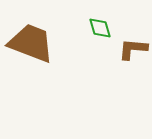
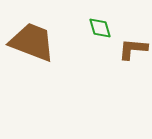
brown trapezoid: moved 1 px right, 1 px up
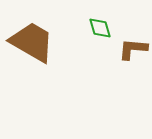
brown trapezoid: rotated 9 degrees clockwise
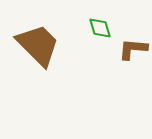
brown trapezoid: moved 6 px right, 3 px down; rotated 15 degrees clockwise
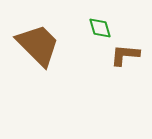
brown L-shape: moved 8 px left, 6 px down
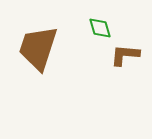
brown trapezoid: moved 3 px down; rotated 117 degrees counterclockwise
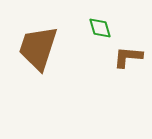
brown L-shape: moved 3 px right, 2 px down
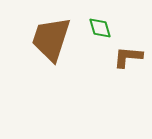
brown trapezoid: moved 13 px right, 9 px up
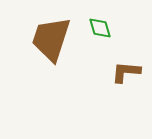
brown L-shape: moved 2 px left, 15 px down
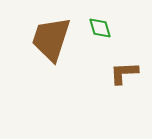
brown L-shape: moved 2 px left, 1 px down; rotated 8 degrees counterclockwise
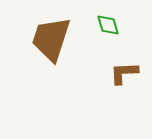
green diamond: moved 8 px right, 3 px up
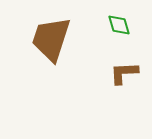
green diamond: moved 11 px right
